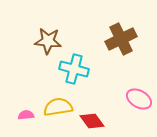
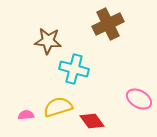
brown cross: moved 13 px left, 15 px up
yellow semicircle: rotated 8 degrees counterclockwise
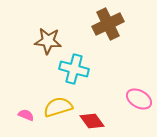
pink semicircle: rotated 28 degrees clockwise
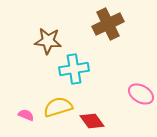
cyan cross: rotated 24 degrees counterclockwise
pink ellipse: moved 2 px right, 5 px up
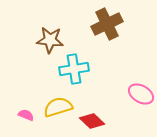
brown cross: moved 1 px left
brown star: moved 2 px right, 1 px up
red diamond: rotated 10 degrees counterclockwise
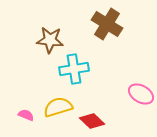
brown cross: rotated 32 degrees counterclockwise
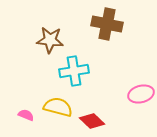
brown cross: rotated 20 degrees counterclockwise
cyan cross: moved 2 px down
pink ellipse: rotated 45 degrees counterclockwise
yellow semicircle: rotated 32 degrees clockwise
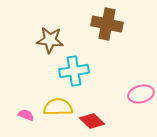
yellow semicircle: rotated 16 degrees counterclockwise
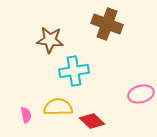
brown cross: rotated 8 degrees clockwise
pink semicircle: rotated 56 degrees clockwise
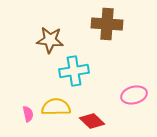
brown cross: rotated 16 degrees counterclockwise
pink ellipse: moved 7 px left, 1 px down
yellow semicircle: moved 2 px left
pink semicircle: moved 2 px right, 1 px up
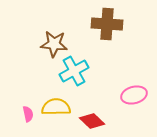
brown star: moved 4 px right, 4 px down
cyan cross: rotated 20 degrees counterclockwise
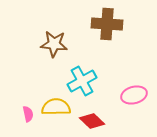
cyan cross: moved 8 px right, 10 px down
